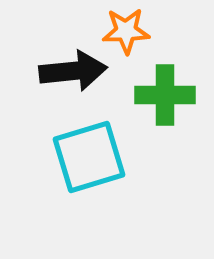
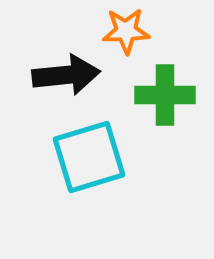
black arrow: moved 7 px left, 4 px down
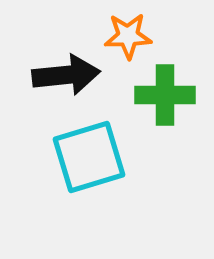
orange star: moved 2 px right, 5 px down
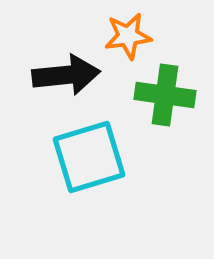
orange star: rotated 6 degrees counterclockwise
green cross: rotated 8 degrees clockwise
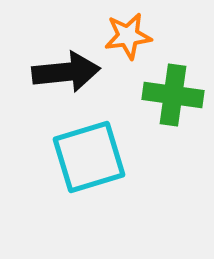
black arrow: moved 3 px up
green cross: moved 8 px right
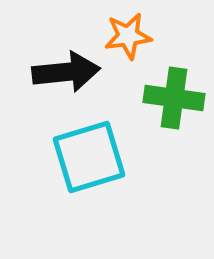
green cross: moved 1 px right, 3 px down
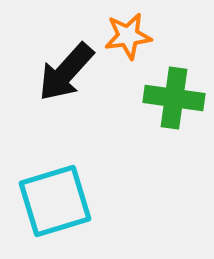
black arrow: rotated 138 degrees clockwise
cyan square: moved 34 px left, 44 px down
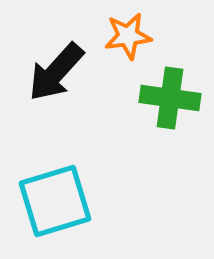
black arrow: moved 10 px left
green cross: moved 4 px left
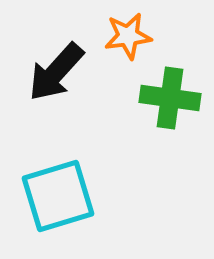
cyan square: moved 3 px right, 5 px up
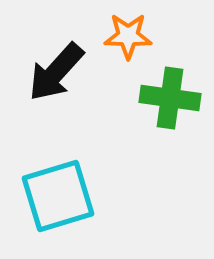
orange star: rotated 9 degrees clockwise
